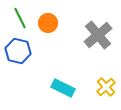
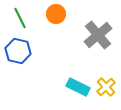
orange circle: moved 8 px right, 9 px up
cyan rectangle: moved 15 px right, 1 px up
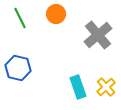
blue hexagon: moved 17 px down
cyan rectangle: rotated 45 degrees clockwise
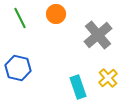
yellow cross: moved 2 px right, 9 px up
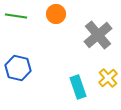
green line: moved 4 px left, 2 px up; rotated 55 degrees counterclockwise
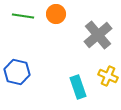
green line: moved 7 px right
blue hexagon: moved 1 px left, 4 px down
yellow cross: moved 2 px up; rotated 24 degrees counterclockwise
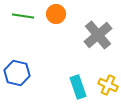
blue hexagon: moved 1 px down
yellow cross: moved 9 px down
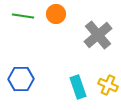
blue hexagon: moved 4 px right, 6 px down; rotated 15 degrees counterclockwise
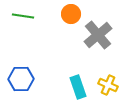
orange circle: moved 15 px right
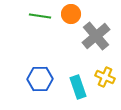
green line: moved 17 px right
gray cross: moved 2 px left, 1 px down
blue hexagon: moved 19 px right
yellow cross: moved 3 px left, 8 px up
